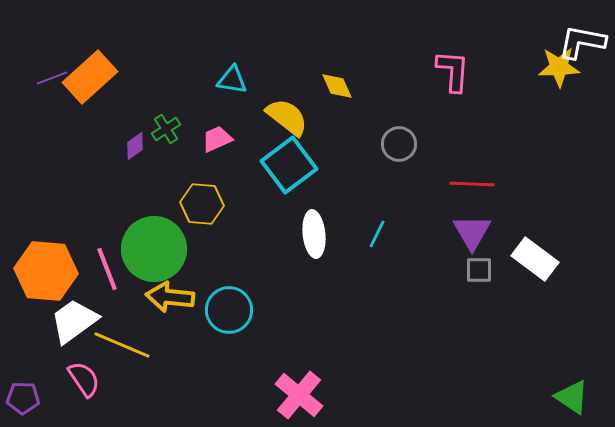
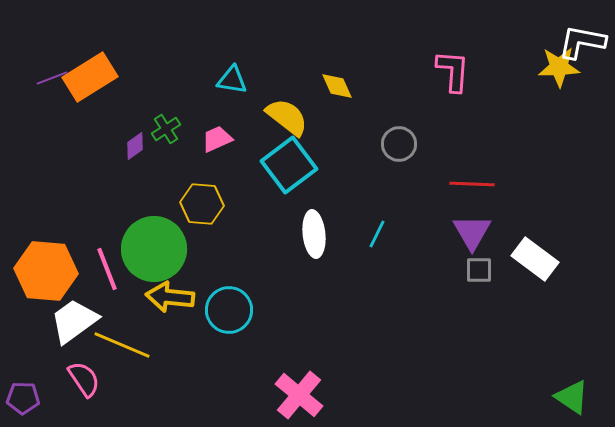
orange rectangle: rotated 10 degrees clockwise
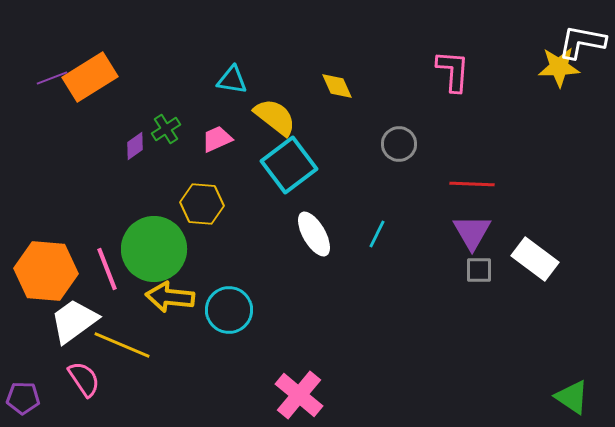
yellow semicircle: moved 12 px left
white ellipse: rotated 24 degrees counterclockwise
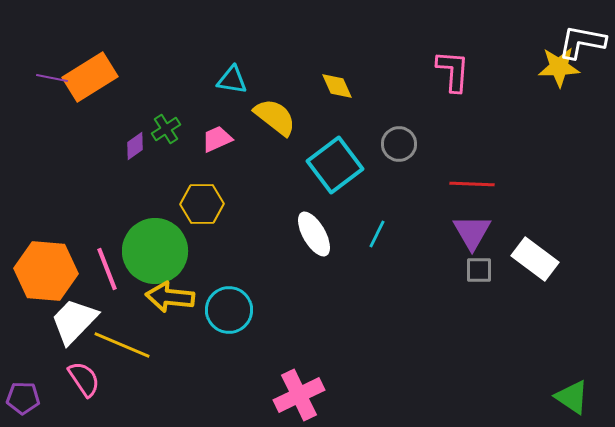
purple line: rotated 32 degrees clockwise
cyan square: moved 46 px right
yellow hexagon: rotated 6 degrees counterclockwise
green circle: moved 1 px right, 2 px down
white trapezoid: rotated 10 degrees counterclockwise
pink cross: rotated 24 degrees clockwise
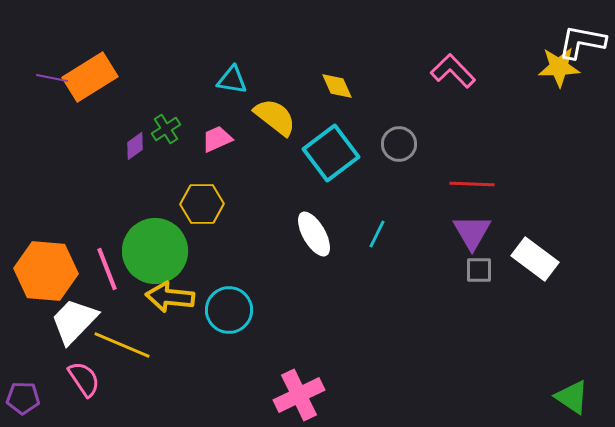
pink L-shape: rotated 48 degrees counterclockwise
cyan square: moved 4 px left, 12 px up
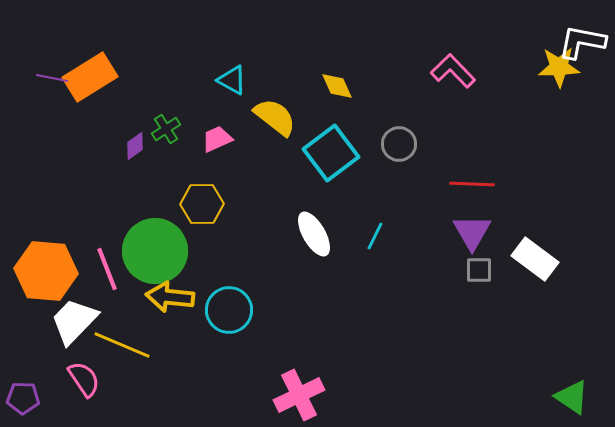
cyan triangle: rotated 20 degrees clockwise
cyan line: moved 2 px left, 2 px down
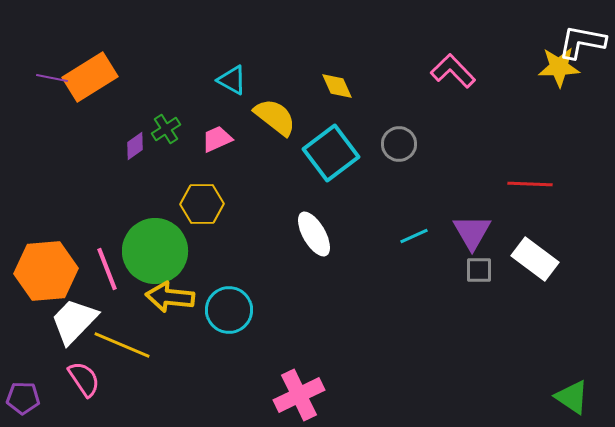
red line: moved 58 px right
cyan line: moved 39 px right; rotated 40 degrees clockwise
orange hexagon: rotated 10 degrees counterclockwise
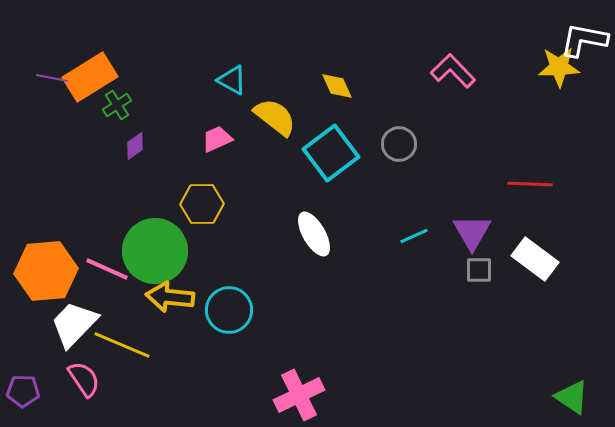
white L-shape: moved 2 px right, 2 px up
green cross: moved 49 px left, 24 px up
pink line: rotated 45 degrees counterclockwise
white trapezoid: moved 3 px down
purple pentagon: moved 7 px up
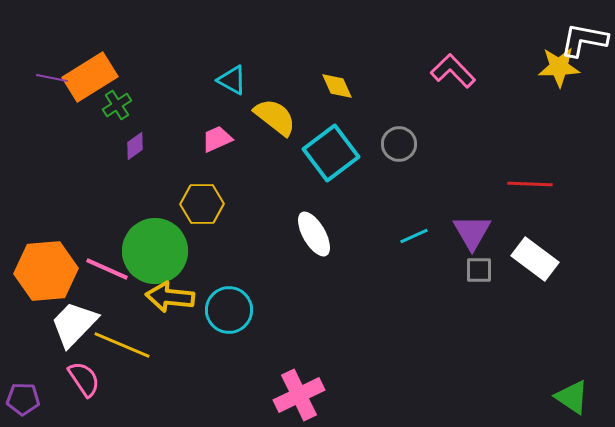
purple pentagon: moved 8 px down
